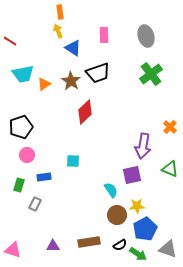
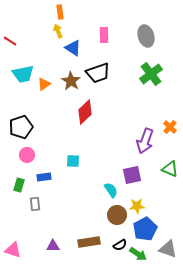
purple arrow: moved 2 px right, 5 px up; rotated 10 degrees clockwise
gray rectangle: rotated 32 degrees counterclockwise
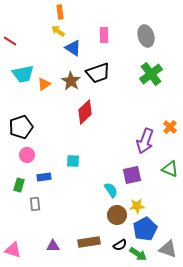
yellow arrow: rotated 32 degrees counterclockwise
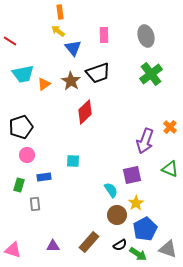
blue triangle: rotated 18 degrees clockwise
yellow star: moved 1 px left, 3 px up; rotated 28 degrees counterclockwise
brown rectangle: rotated 40 degrees counterclockwise
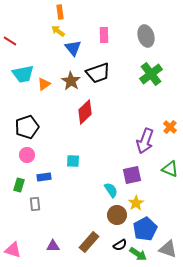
black pentagon: moved 6 px right
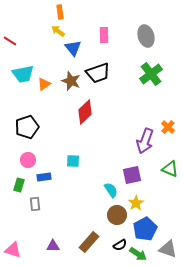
brown star: rotated 12 degrees counterclockwise
orange cross: moved 2 px left
pink circle: moved 1 px right, 5 px down
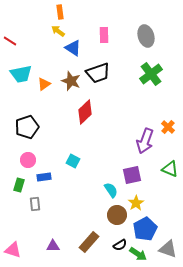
blue triangle: rotated 18 degrees counterclockwise
cyan trapezoid: moved 2 px left
cyan square: rotated 24 degrees clockwise
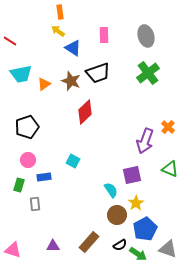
green cross: moved 3 px left, 1 px up
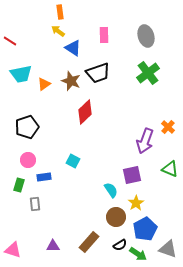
brown circle: moved 1 px left, 2 px down
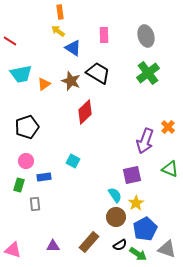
black trapezoid: rotated 130 degrees counterclockwise
pink circle: moved 2 px left, 1 px down
cyan semicircle: moved 4 px right, 5 px down
gray triangle: moved 1 px left
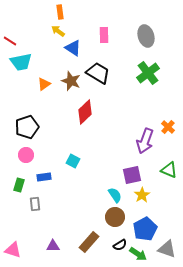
cyan trapezoid: moved 12 px up
pink circle: moved 6 px up
green triangle: moved 1 px left, 1 px down
yellow star: moved 6 px right, 8 px up
brown circle: moved 1 px left
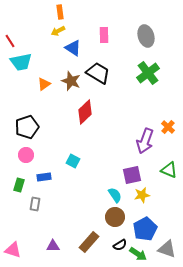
yellow arrow: rotated 64 degrees counterclockwise
red line: rotated 24 degrees clockwise
yellow star: rotated 21 degrees clockwise
gray rectangle: rotated 16 degrees clockwise
